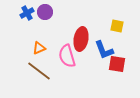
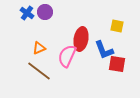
blue cross: rotated 24 degrees counterclockwise
pink semicircle: rotated 40 degrees clockwise
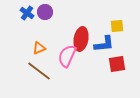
yellow square: rotated 16 degrees counterclockwise
blue L-shape: moved 6 px up; rotated 75 degrees counterclockwise
red square: rotated 18 degrees counterclockwise
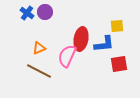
red square: moved 2 px right
brown line: rotated 10 degrees counterclockwise
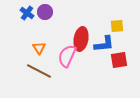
orange triangle: rotated 40 degrees counterclockwise
red square: moved 4 px up
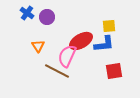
purple circle: moved 2 px right, 5 px down
yellow square: moved 8 px left
red ellipse: moved 2 px down; rotated 50 degrees clockwise
orange triangle: moved 1 px left, 2 px up
red square: moved 5 px left, 11 px down
brown line: moved 18 px right
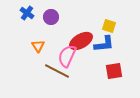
purple circle: moved 4 px right
yellow square: rotated 24 degrees clockwise
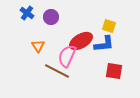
red square: rotated 18 degrees clockwise
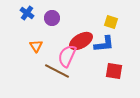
purple circle: moved 1 px right, 1 px down
yellow square: moved 2 px right, 4 px up
orange triangle: moved 2 px left
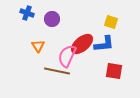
blue cross: rotated 16 degrees counterclockwise
purple circle: moved 1 px down
red ellipse: moved 1 px right, 3 px down; rotated 10 degrees counterclockwise
orange triangle: moved 2 px right
brown line: rotated 15 degrees counterclockwise
